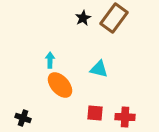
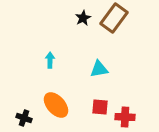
cyan triangle: rotated 24 degrees counterclockwise
orange ellipse: moved 4 px left, 20 px down
red square: moved 5 px right, 6 px up
black cross: moved 1 px right
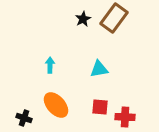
black star: moved 1 px down
cyan arrow: moved 5 px down
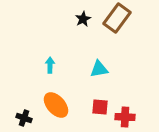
brown rectangle: moved 3 px right
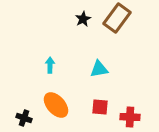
red cross: moved 5 px right
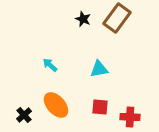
black star: rotated 21 degrees counterclockwise
cyan arrow: rotated 49 degrees counterclockwise
black cross: moved 3 px up; rotated 28 degrees clockwise
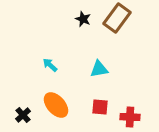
black cross: moved 1 px left
